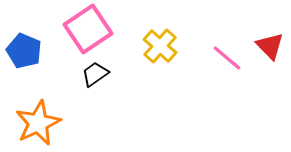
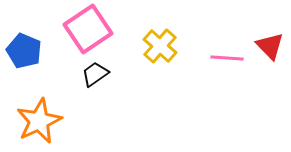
pink line: rotated 36 degrees counterclockwise
orange star: moved 1 px right, 2 px up
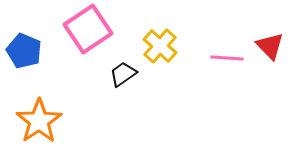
black trapezoid: moved 28 px right
orange star: rotated 9 degrees counterclockwise
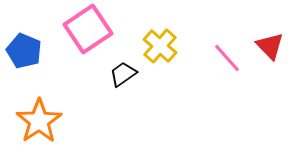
pink line: rotated 44 degrees clockwise
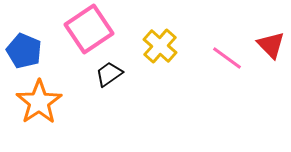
pink square: moved 1 px right
red triangle: moved 1 px right, 1 px up
pink line: rotated 12 degrees counterclockwise
black trapezoid: moved 14 px left
orange star: moved 19 px up
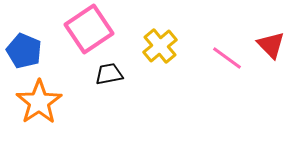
yellow cross: rotated 8 degrees clockwise
black trapezoid: rotated 24 degrees clockwise
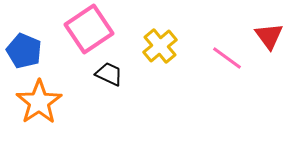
red triangle: moved 2 px left, 9 px up; rotated 8 degrees clockwise
black trapezoid: rotated 36 degrees clockwise
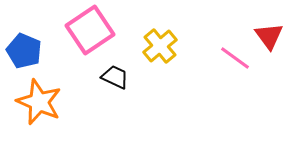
pink square: moved 1 px right, 1 px down
pink line: moved 8 px right
black trapezoid: moved 6 px right, 3 px down
orange star: rotated 15 degrees counterclockwise
